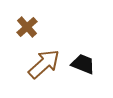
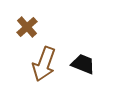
brown arrow: rotated 152 degrees clockwise
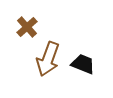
brown arrow: moved 4 px right, 5 px up
